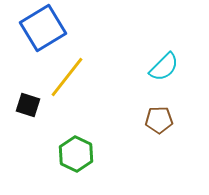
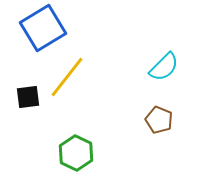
black square: moved 8 px up; rotated 25 degrees counterclockwise
brown pentagon: rotated 24 degrees clockwise
green hexagon: moved 1 px up
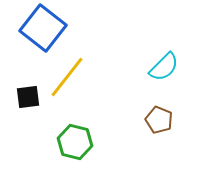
blue square: rotated 21 degrees counterclockwise
green hexagon: moved 1 px left, 11 px up; rotated 12 degrees counterclockwise
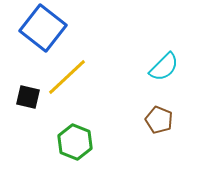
yellow line: rotated 9 degrees clockwise
black square: rotated 20 degrees clockwise
green hexagon: rotated 8 degrees clockwise
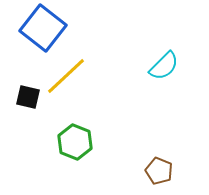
cyan semicircle: moved 1 px up
yellow line: moved 1 px left, 1 px up
brown pentagon: moved 51 px down
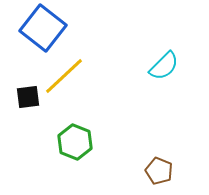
yellow line: moved 2 px left
black square: rotated 20 degrees counterclockwise
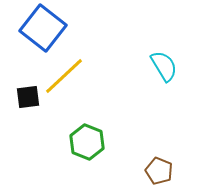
cyan semicircle: rotated 76 degrees counterclockwise
green hexagon: moved 12 px right
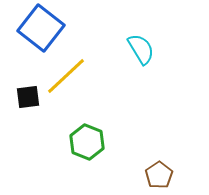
blue square: moved 2 px left
cyan semicircle: moved 23 px left, 17 px up
yellow line: moved 2 px right
brown pentagon: moved 4 px down; rotated 16 degrees clockwise
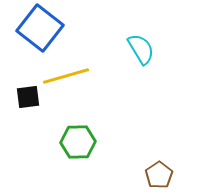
blue square: moved 1 px left
yellow line: rotated 27 degrees clockwise
green hexagon: moved 9 px left; rotated 24 degrees counterclockwise
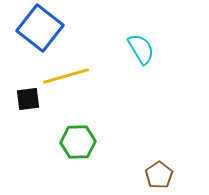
black square: moved 2 px down
